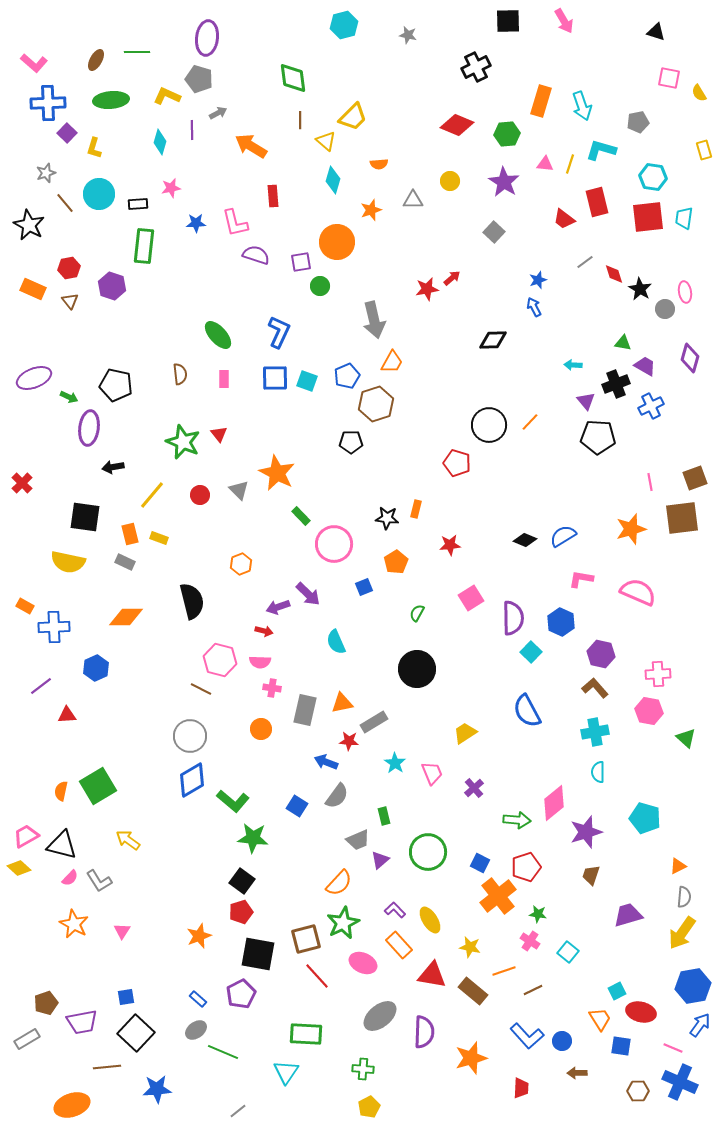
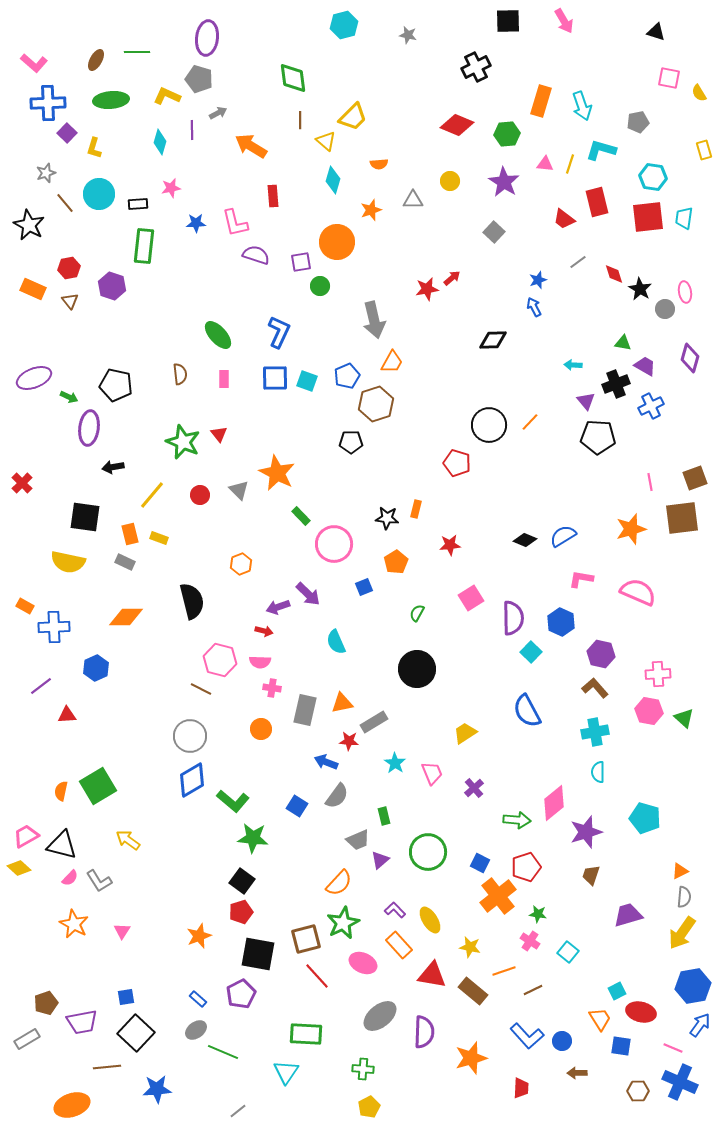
gray line at (585, 262): moved 7 px left
green triangle at (686, 738): moved 2 px left, 20 px up
orange triangle at (678, 866): moved 2 px right, 5 px down
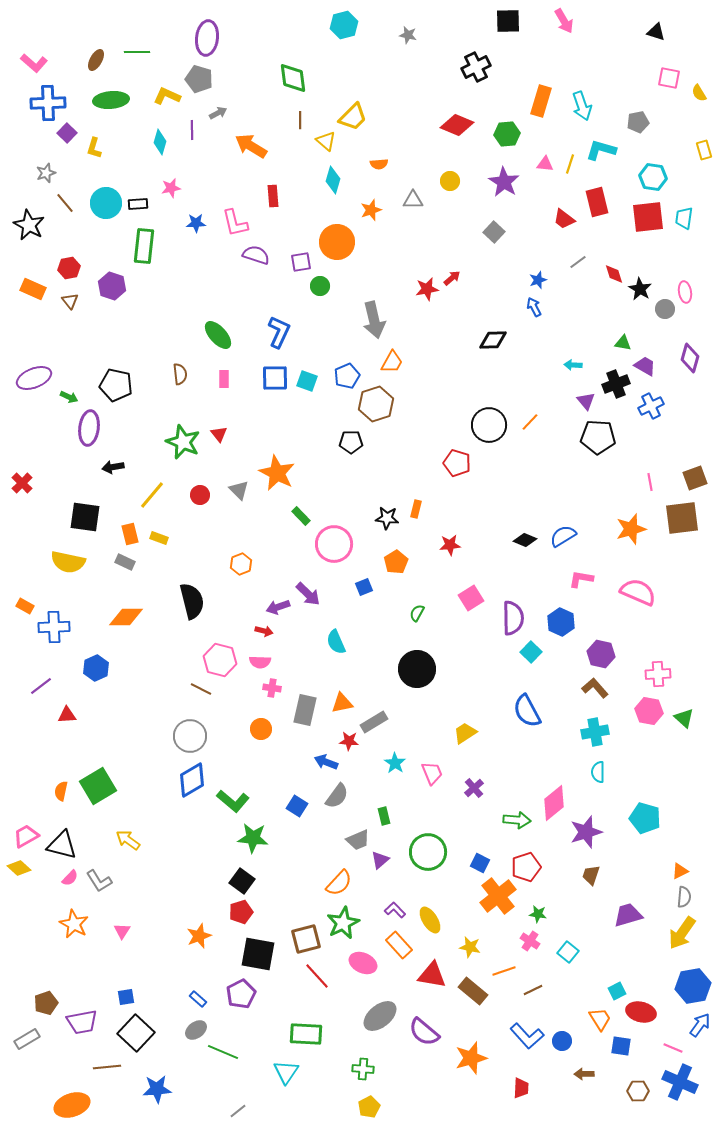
cyan circle at (99, 194): moved 7 px right, 9 px down
purple semicircle at (424, 1032): rotated 128 degrees clockwise
brown arrow at (577, 1073): moved 7 px right, 1 px down
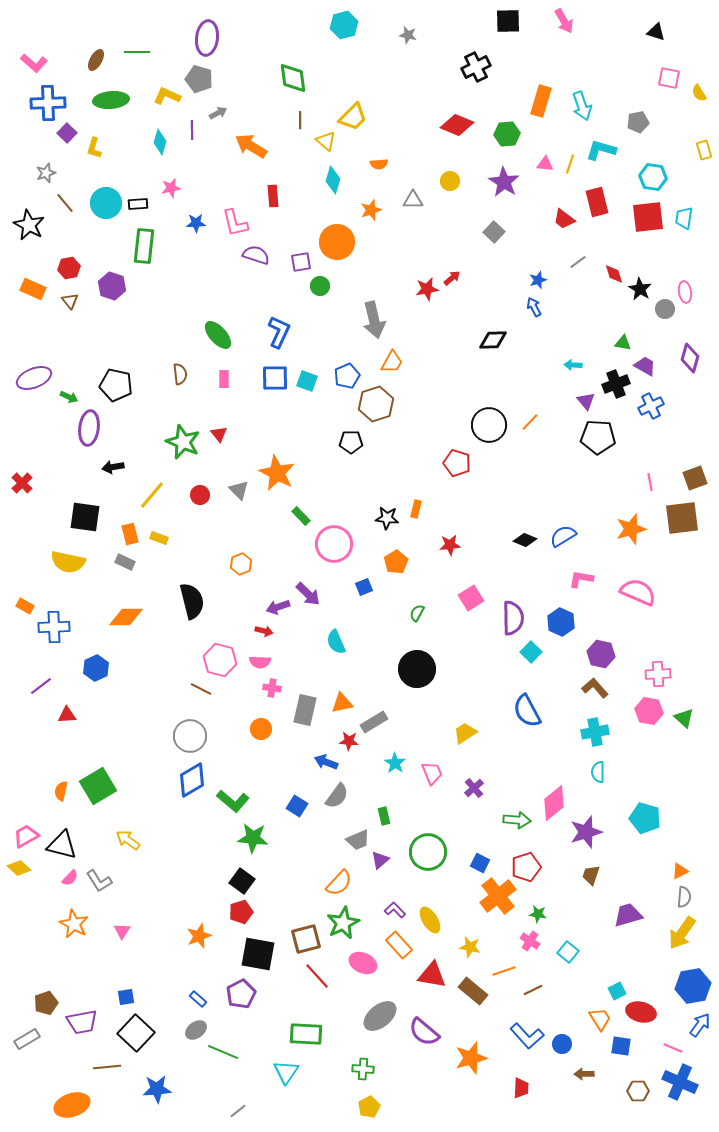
blue circle at (562, 1041): moved 3 px down
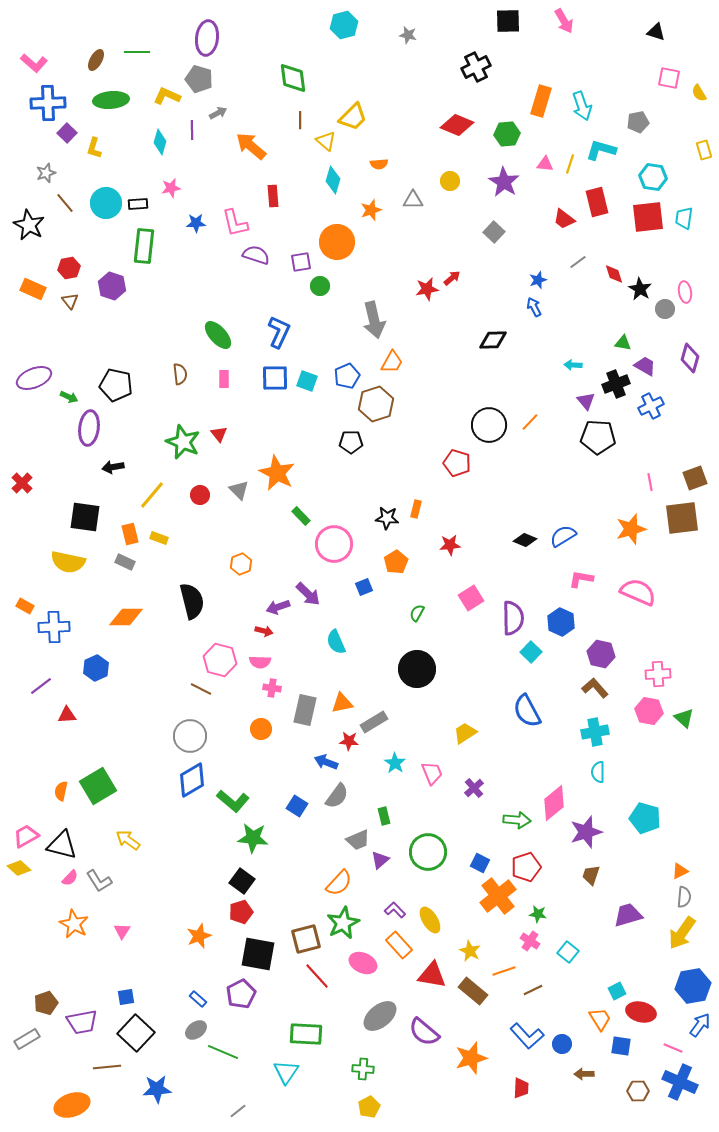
orange arrow at (251, 146): rotated 8 degrees clockwise
yellow star at (470, 947): moved 4 px down; rotated 15 degrees clockwise
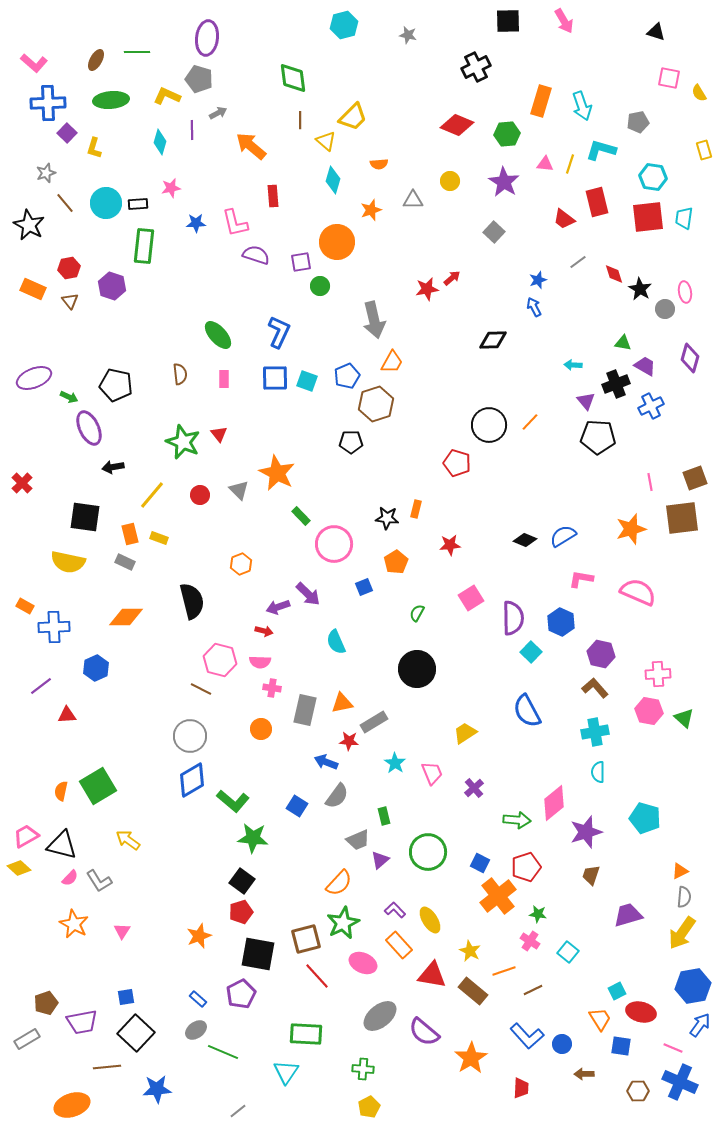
purple ellipse at (89, 428): rotated 32 degrees counterclockwise
orange star at (471, 1058): rotated 16 degrees counterclockwise
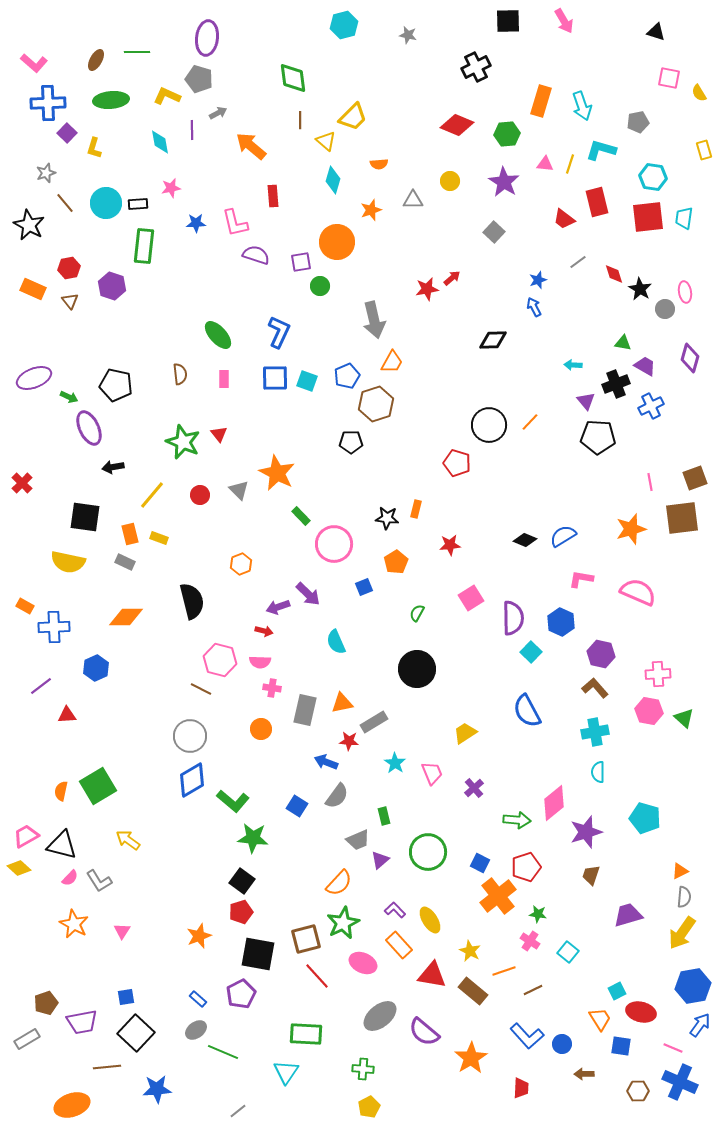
cyan diamond at (160, 142): rotated 25 degrees counterclockwise
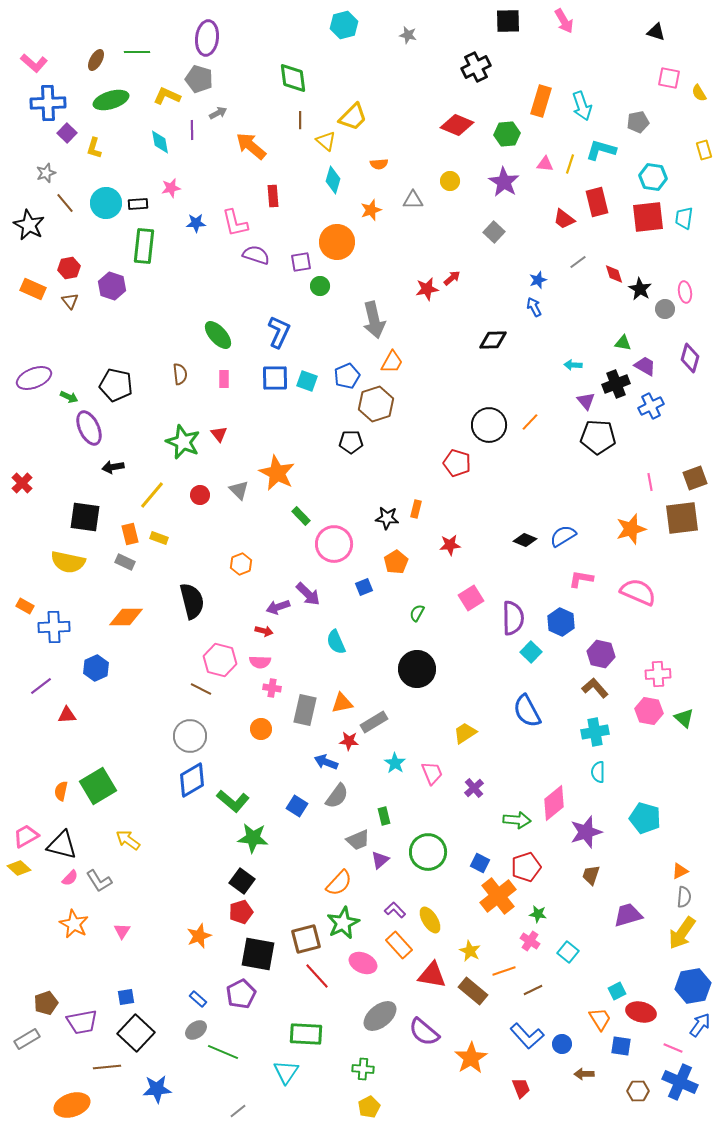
green ellipse at (111, 100): rotated 12 degrees counterclockwise
red trapezoid at (521, 1088): rotated 25 degrees counterclockwise
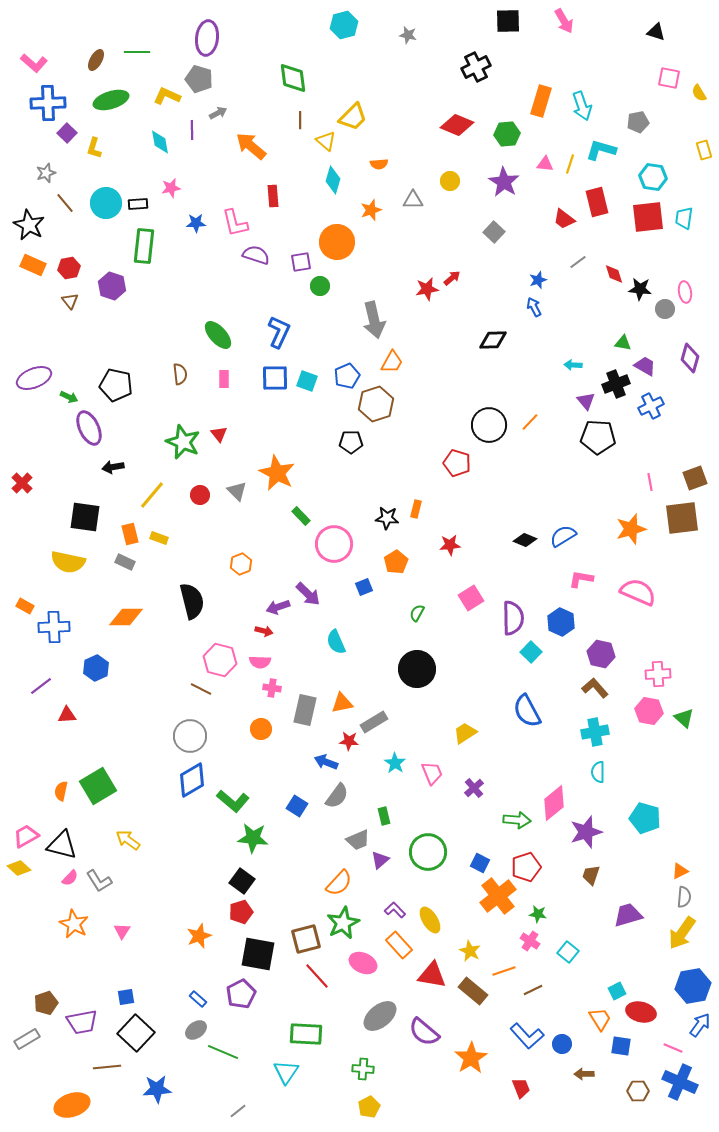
orange rectangle at (33, 289): moved 24 px up
black star at (640, 289): rotated 25 degrees counterclockwise
gray triangle at (239, 490): moved 2 px left, 1 px down
